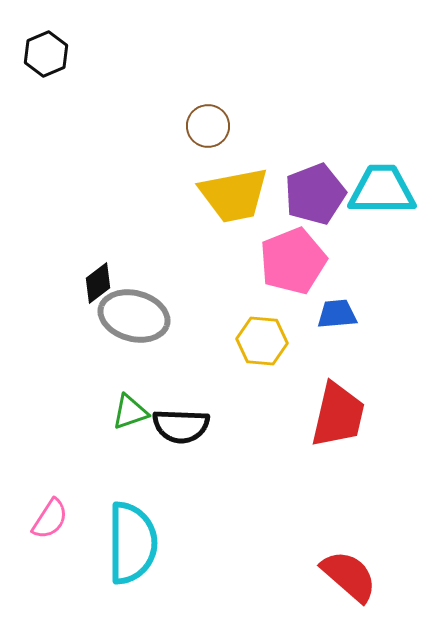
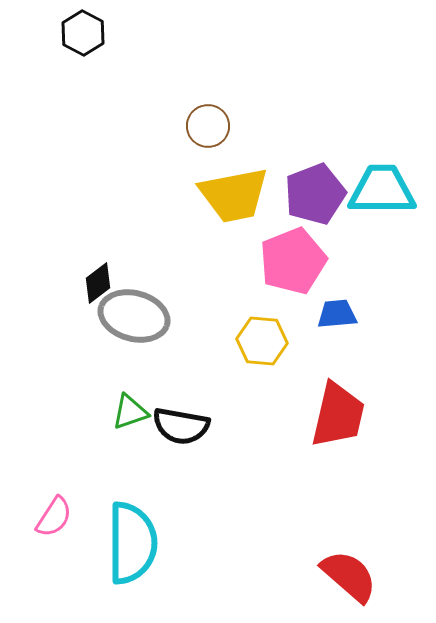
black hexagon: moved 37 px right, 21 px up; rotated 9 degrees counterclockwise
black semicircle: rotated 8 degrees clockwise
pink semicircle: moved 4 px right, 2 px up
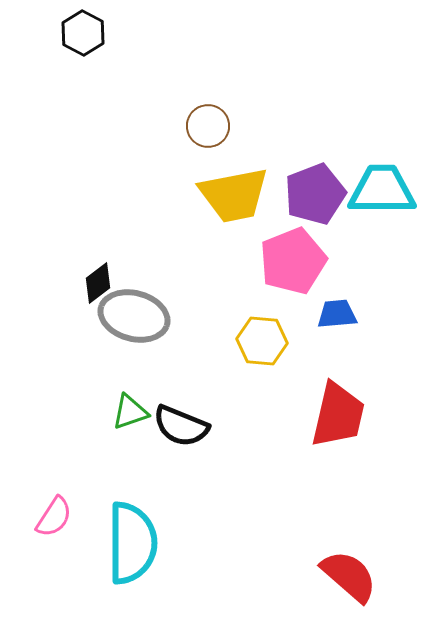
black semicircle: rotated 12 degrees clockwise
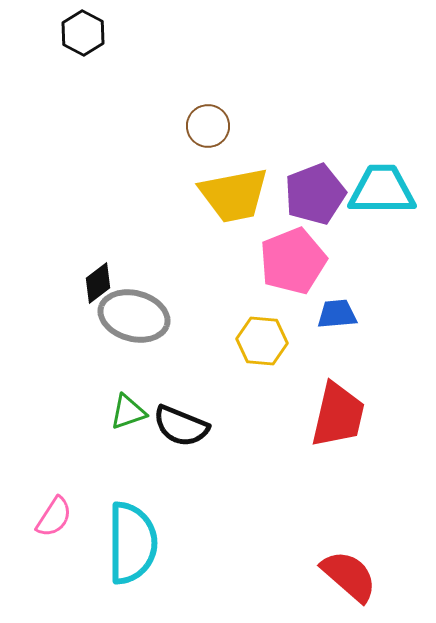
green triangle: moved 2 px left
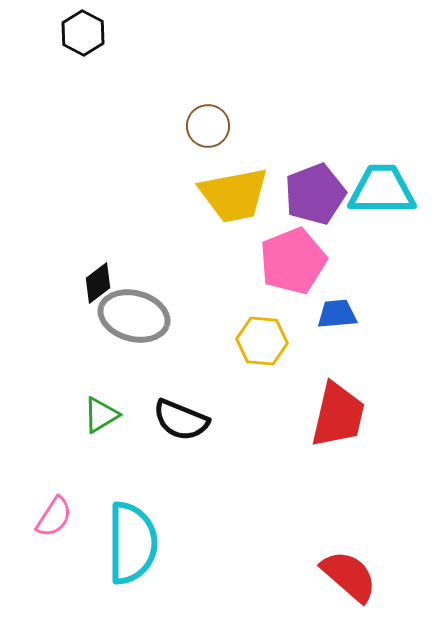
green triangle: moved 27 px left, 3 px down; rotated 12 degrees counterclockwise
black semicircle: moved 6 px up
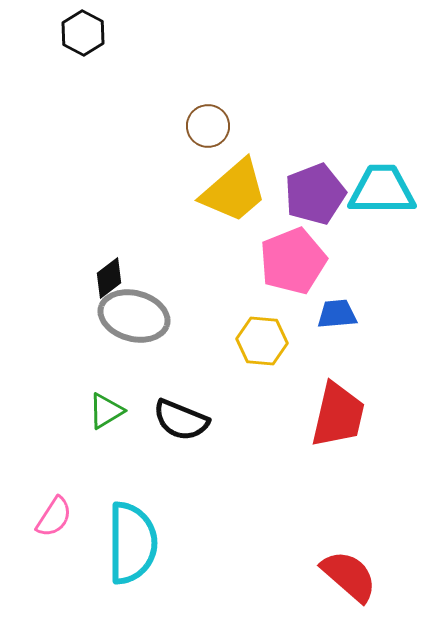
yellow trapezoid: moved 4 px up; rotated 30 degrees counterclockwise
black diamond: moved 11 px right, 5 px up
green triangle: moved 5 px right, 4 px up
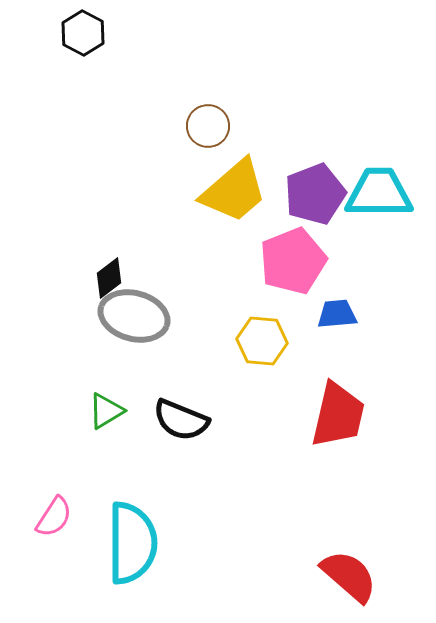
cyan trapezoid: moved 3 px left, 3 px down
